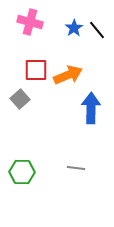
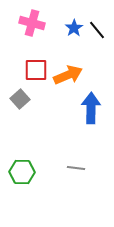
pink cross: moved 2 px right, 1 px down
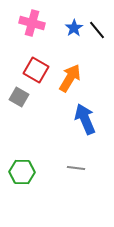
red square: rotated 30 degrees clockwise
orange arrow: moved 2 px right, 3 px down; rotated 36 degrees counterclockwise
gray square: moved 1 px left, 2 px up; rotated 18 degrees counterclockwise
blue arrow: moved 6 px left, 11 px down; rotated 24 degrees counterclockwise
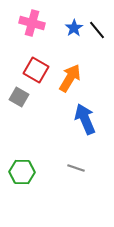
gray line: rotated 12 degrees clockwise
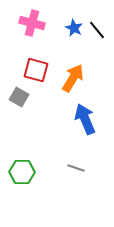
blue star: rotated 12 degrees counterclockwise
red square: rotated 15 degrees counterclockwise
orange arrow: moved 3 px right
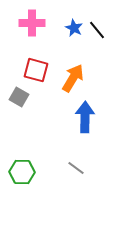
pink cross: rotated 15 degrees counterclockwise
blue arrow: moved 2 px up; rotated 24 degrees clockwise
gray line: rotated 18 degrees clockwise
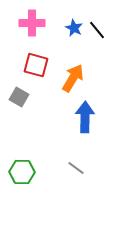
red square: moved 5 px up
